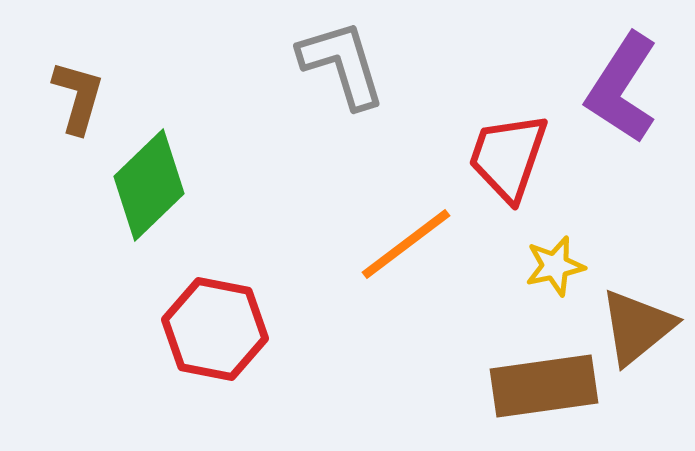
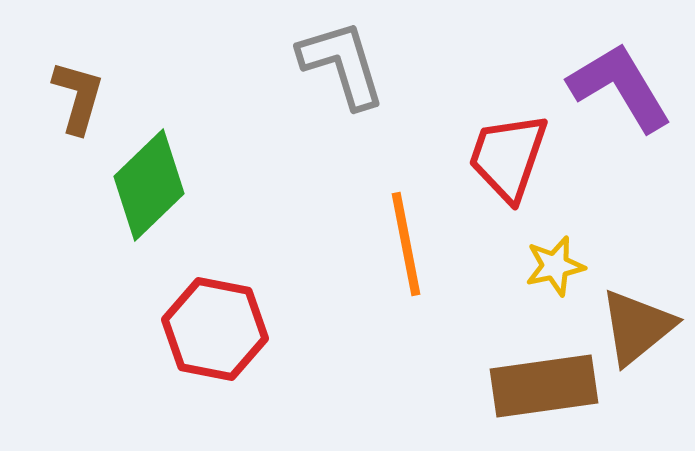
purple L-shape: moved 2 px left, 1 px up; rotated 116 degrees clockwise
orange line: rotated 64 degrees counterclockwise
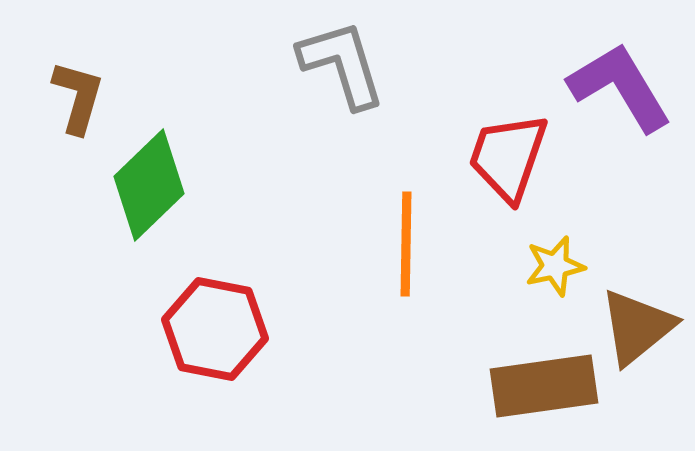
orange line: rotated 12 degrees clockwise
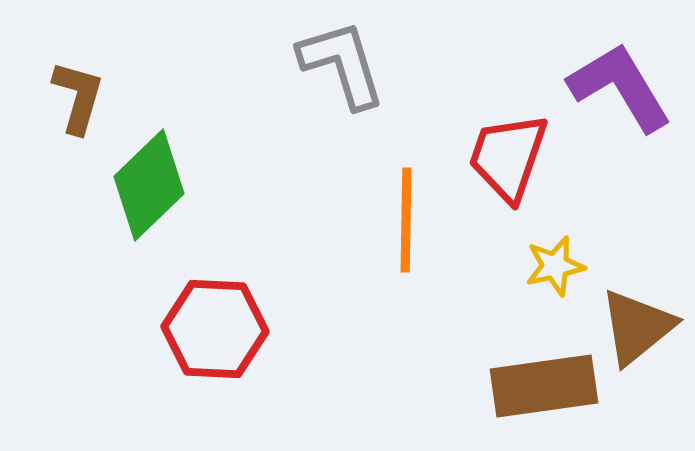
orange line: moved 24 px up
red hexagon: rotated 8 degrees counterclockwise
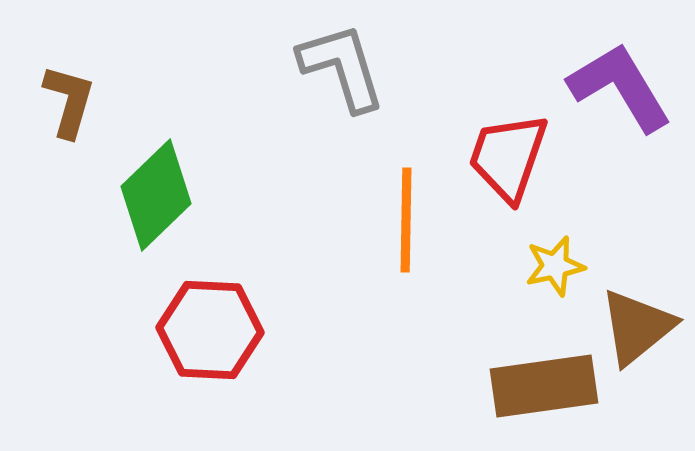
gray L-shape: moved 3 px down
brown L-shape: moved 9 px left, 4 px down
green diamond: moved 7 px right, 10 px down
red hexagon: moved 5 px left, 1 px down
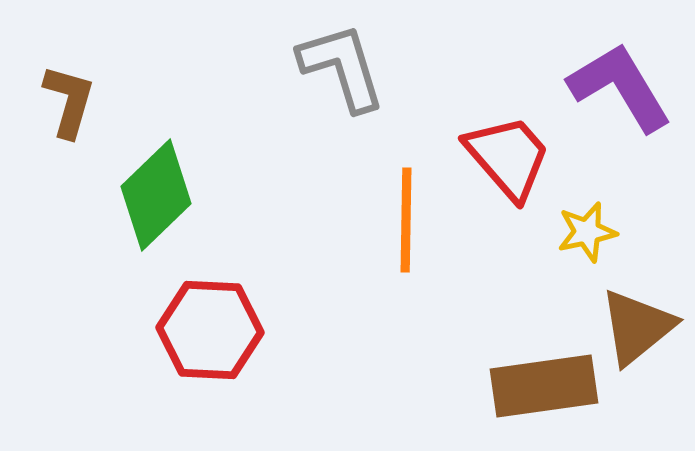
red trapezoid: rotated 120 degrees clockwise
yellow star: moved 32 px right, 34 px up
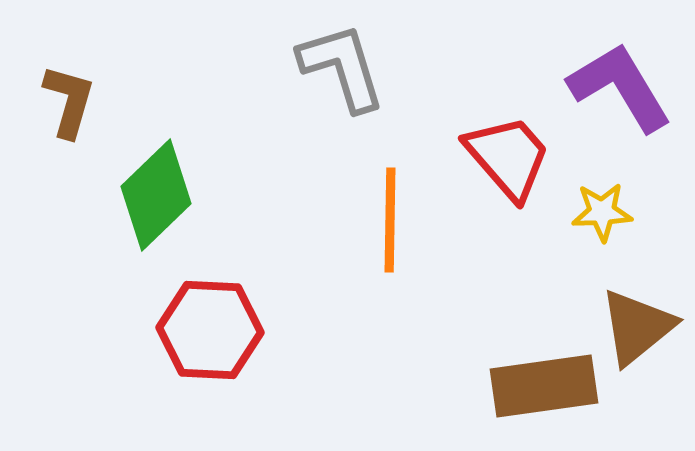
orange line: moved 16 px left
yellow star: moved 15 px right, 20 px up; rotated 10 degrees clockwise
